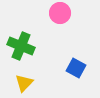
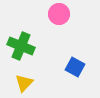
pink circle: moved 1 px left, 1 px down
blue square: moved 1 px left, 1 px up
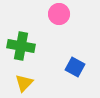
green cross: rotated 12 degrees counterclockwise
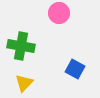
pink circle: moved 1 px up
blue square: moved 2 px down
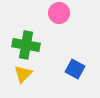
green cross: moved 5 px right, 1 px up
yellow triangle: moved 1 px left, 9 px up
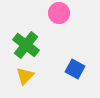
green cross: rotated 28 degrees clockwise
yellow triangle: moved 2 px right, 2 px down
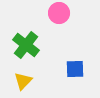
blue square: rotated 30 degrees counterclockwise
yellow triangle: moved 2 px left, 5 px down
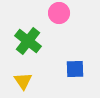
green cross: moved 2 px right, 4 px up
yellow triangle: rotated 18 degrees counterclockwise
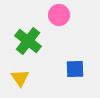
pink circle: moved 2 px down
yellow triangle: moved 3 px left, 3 px up
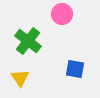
pink circle: moved 3 px right, 1 px up
blue square: rotated 12 degrees clockwise
